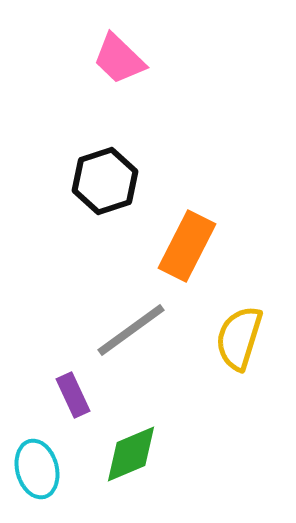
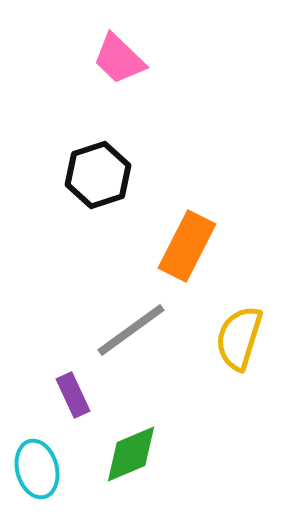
black hexagon: moved 7 px left, 6 px up
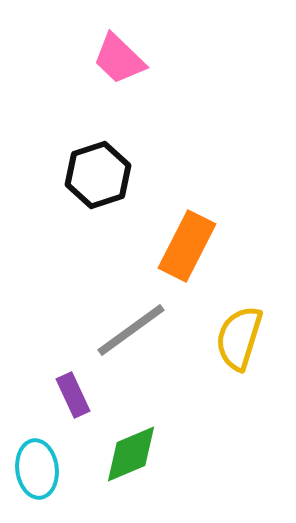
cyan ellipse: rotated 8 degrees clockwise
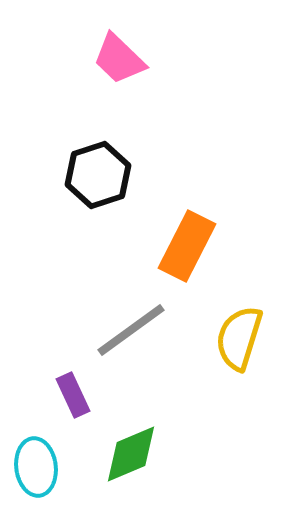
cyan ellipse: moved 1 px left, 2 px up
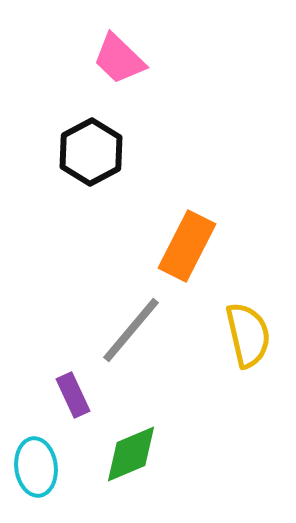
black hexagon: moved 7 px left, 23 px up; rotated 10 degrees counterclockwise
gray line: rotated 14 degrees counterclockwise
yellow semicircle: moved 9 px right, 3 px up; rotated 150 degrees clockwise
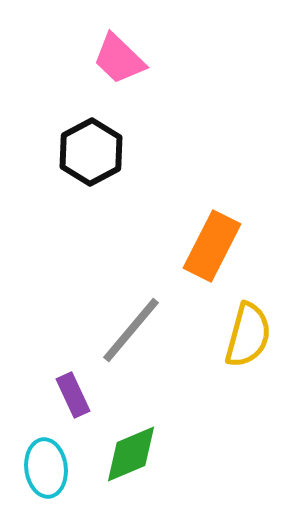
orange rectangle: moved 25 px right
yellow semicircle: rotated 28 degrees clockwise
cyan ellipse: moved 10 px right, 1 px down
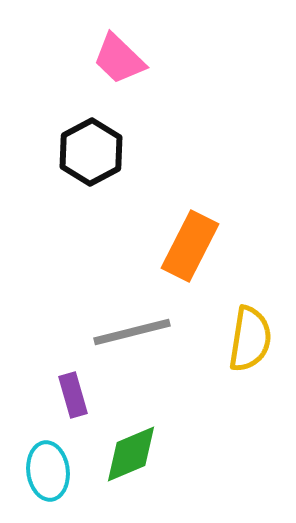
orange rectangle: moved 22 px left
gray line: moved 1 px right, 2 px down; rotated 36 degrees clockwise
yellow semicircle: moved 2 px right, 4 px down; rotated 6 degrees counterclockwise
purple rectangle: rotated 9 degrees clockwise
cyan ellipse: moved 2 px right, 3 px down
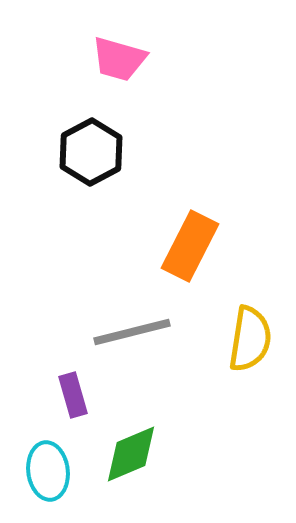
pink trapezoid: rotated 28 degrees counterclockwise
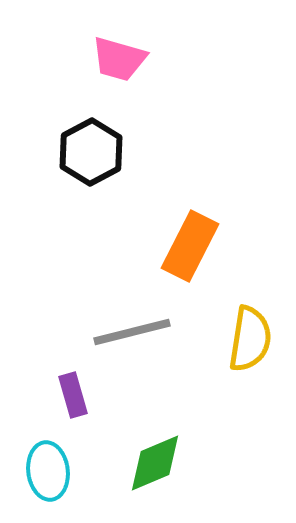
green diamond: moved 24 px right, 9 px down
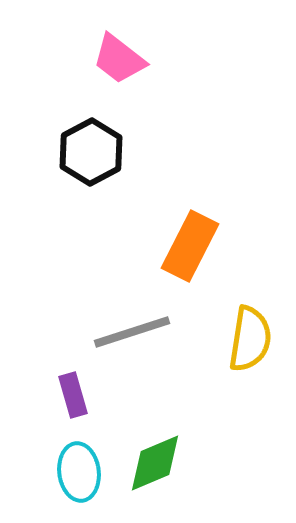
pink trapezoid: rotated 22 degrees clockwise
gray line: rotated 4 degrees counterclockwise
cyan ellipse: moved 31 px right, 1 px down
